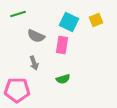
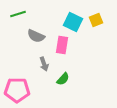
cyan square: moved 4 px right
gray arrow: moved 10 px right, 1 px down
green semicircle: rotated 32 degrees counterclockwise
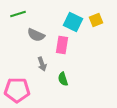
gray semicircle: moved 1 px up
gray arrow: moved 2 px left
green semicircle: rotated 120 degrees clockwise
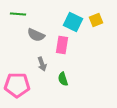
green line: rotated 21 degrees clockwise
pink pentagon: moved 5 px up
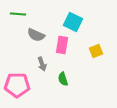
yellow square: moved 31 px down
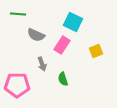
pink rectangle: rotated 24 degrees clockwise
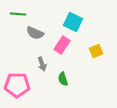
gray semicircle: moved 1 px left, 2 px up
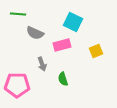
pink rectangle: rotated 42 degrees clockwise
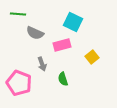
yellow square: moved 4 px left, 6 px down; rotated 16 degrees counterclockwise
pink pentagon: moved 2 px right, 2 px up; rotated 20 degrees clockwise
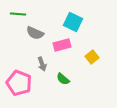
green semicircle: rotated 32 degrees counterclockwise
